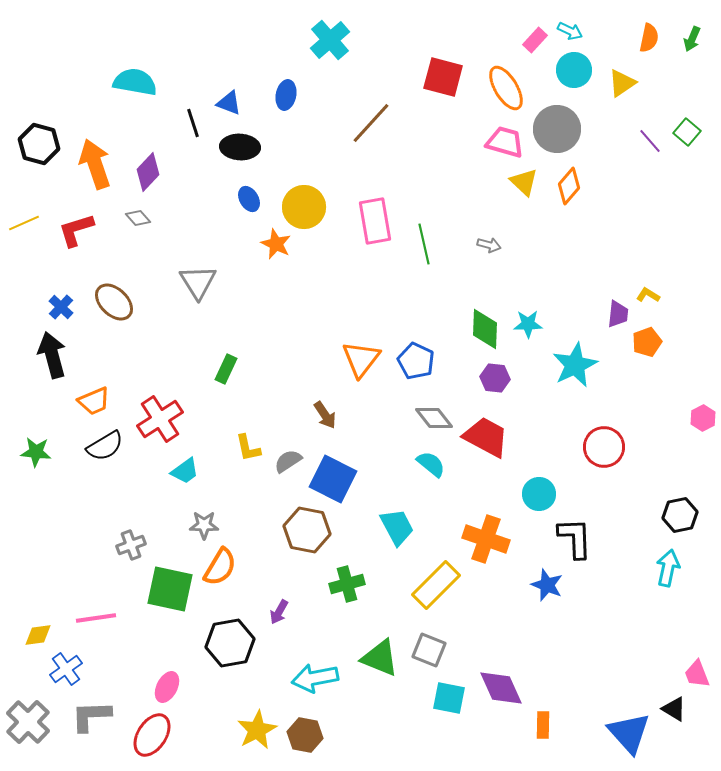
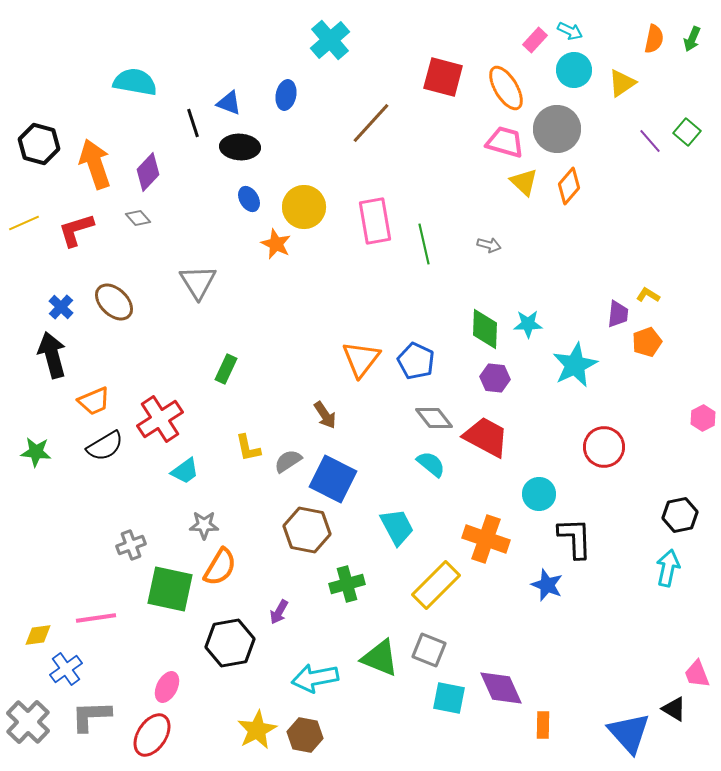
orange semicircle at (649, 38): moved 5 px right, 1 px down
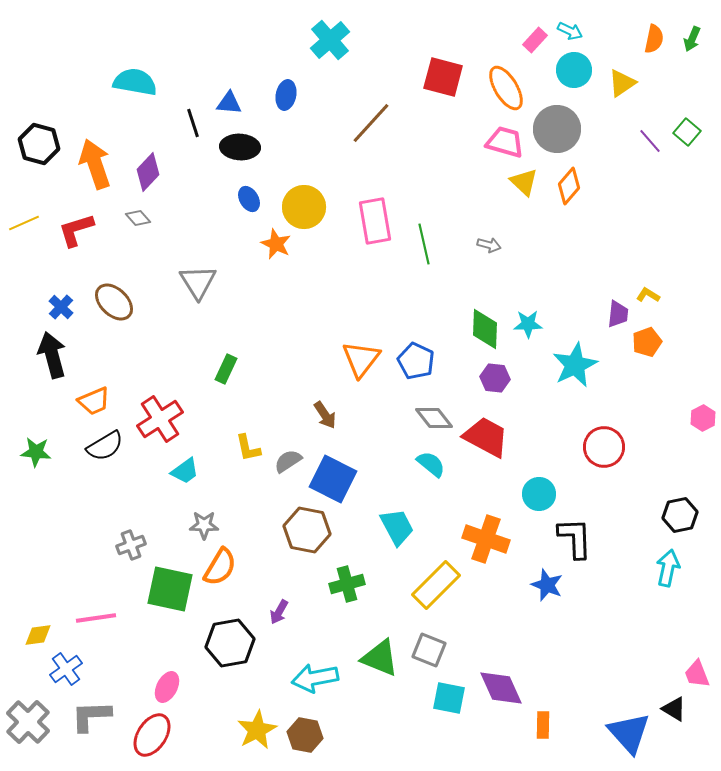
blue triangle at (229, 103): rotated 16 degrees counterclockwise
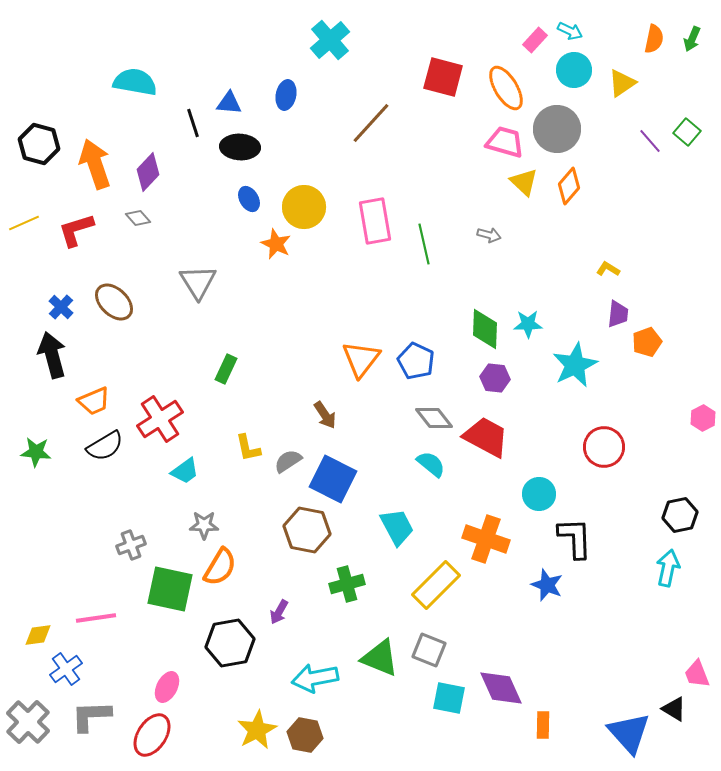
gray arrow at (489, 245): moved 10 px up
yellow L-shape at (648, 295): moved 40 px left, 26 px up
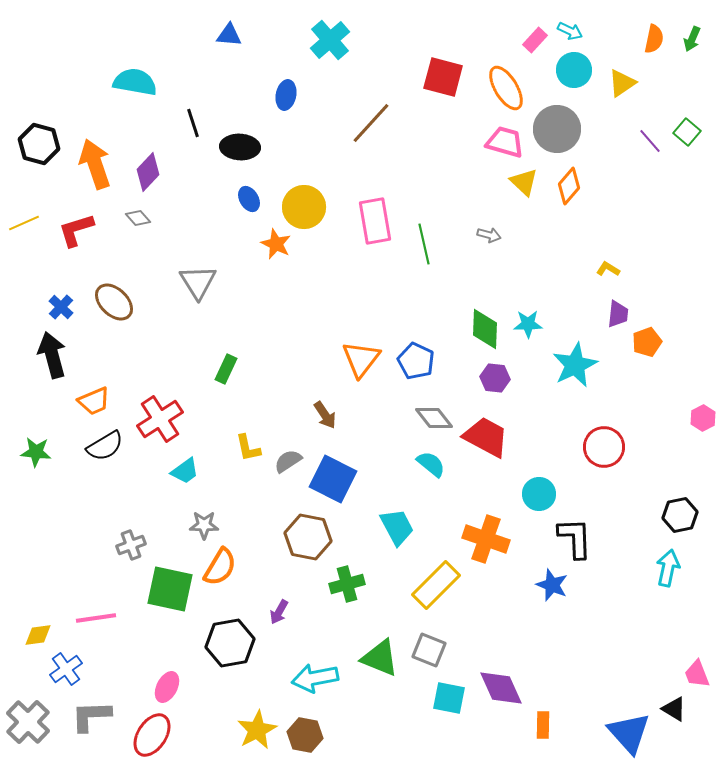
blue triangle at (229, 103): moved 68 px up
brown hexagon at (307, 530): moved 1 px right, 7 px down
blue star at (547, 585): moved 5 px right
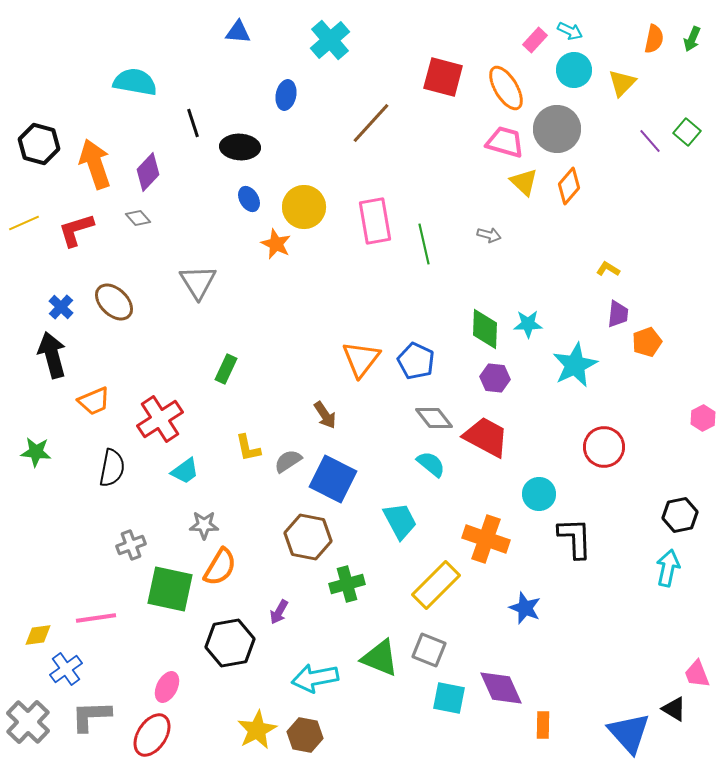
blue triangle at (229, 35): moved 9 px right, 3 px up
yellow triangle at (622, 83): rotated 12 degrees counterclockwise
black semicircle at (105, 446): moved 7 px right, 22 px down; rotated 48 degrees counterclockwise
cyan trapezoid at (397, 527): moved 3 px right, 6 px up
blue star at (552, 585): moved 27 px left, 23 px down
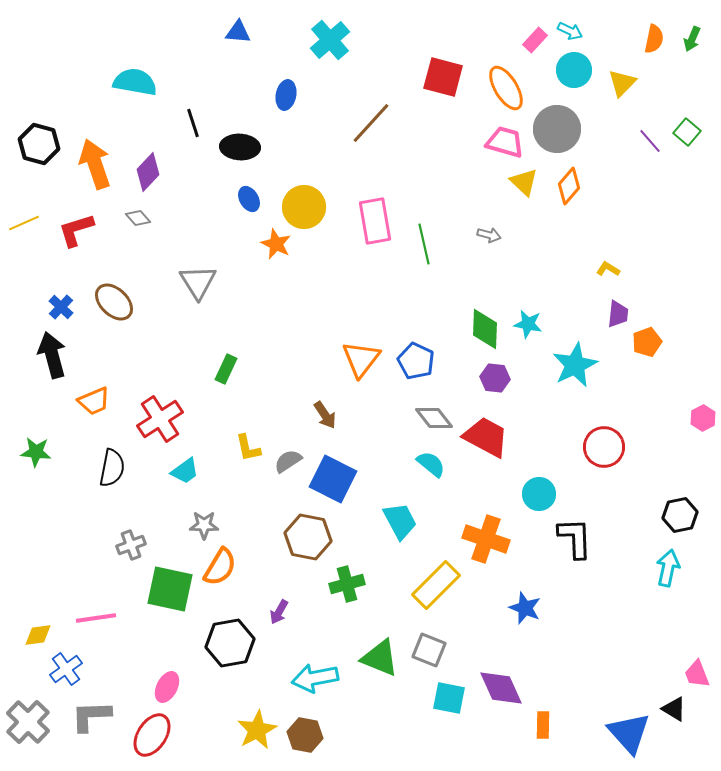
cyan star at (528, 324): rotated 12 degrees clockwise
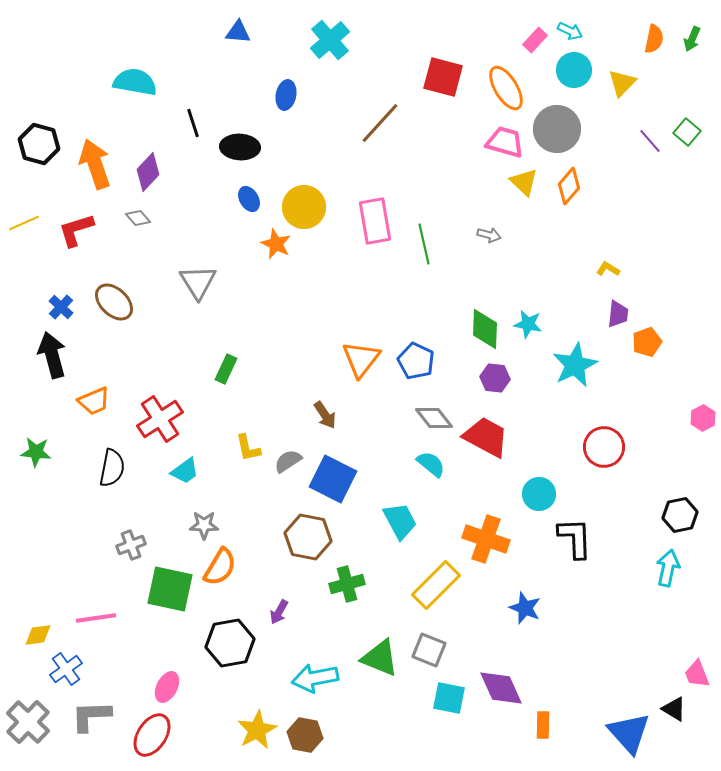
brown line at (371, 123): moved 9 px right
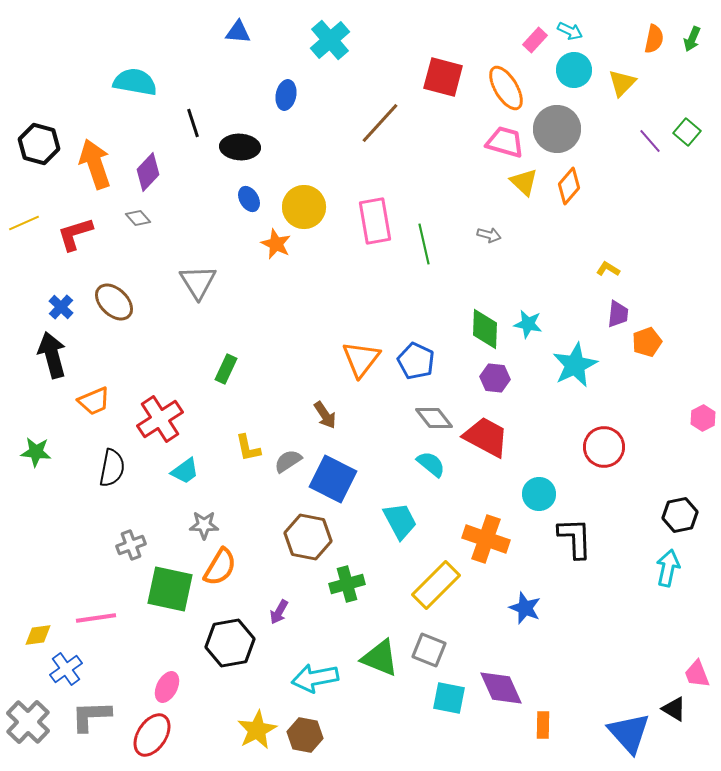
red L-shape at (76, 230): moved 1 px left, 4 px down
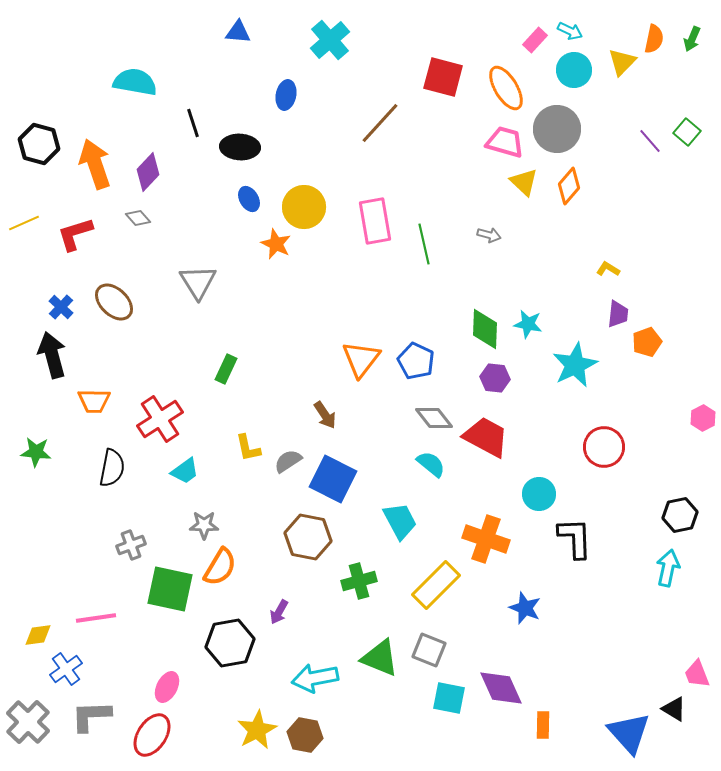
yellow triangle at (622, 83): moved 21 px up
orange trapezoid at (94, 401): rotated 24 degrees clockwise
green cross at (347, 584): moved 12 px right, 3 px up
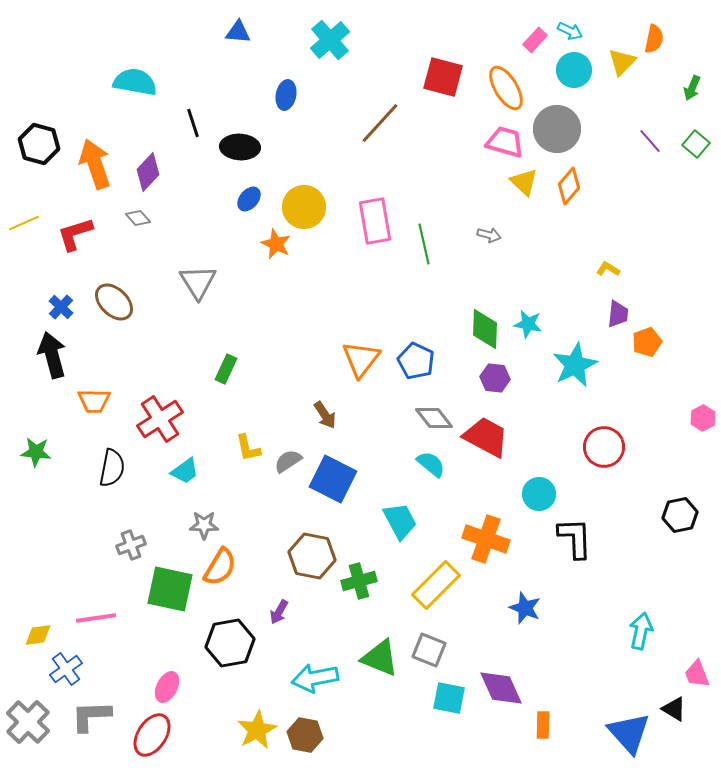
green arrow at (692, 39): moved 49 px down
green square at (687, 132): moved 9 px right, 12 px down
blue ellipse at (249, 199): rotated 70 degrees clockwise
brown hexagon at (308, 537): moved 4 px right, 19 px down
cyan arrow at (668, 568): moved 27 px left, 63 px down
